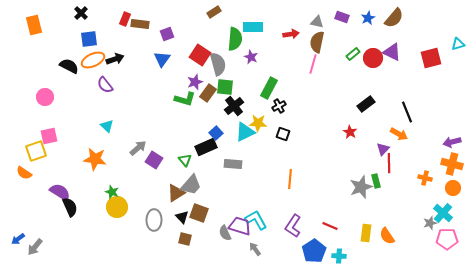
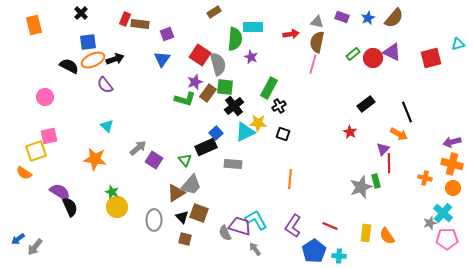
blue square at (89, 39): moved 1 px left, 3 px down
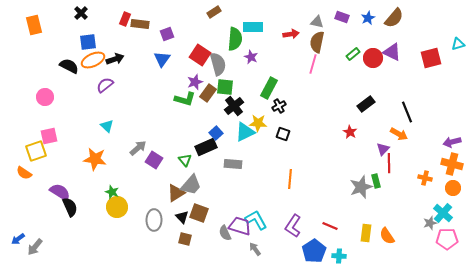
purple semicircle at (105, 85): rotated 90 degrees clockwise
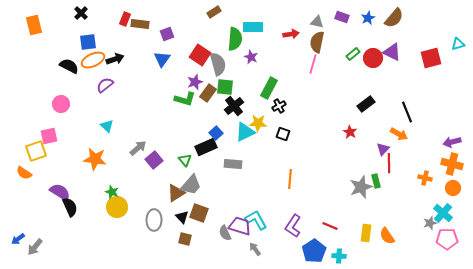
pink circle at (45, 97): moved 16 px right, 7 px down
purple square at (154, 160): rotated 18 degrees clockwise
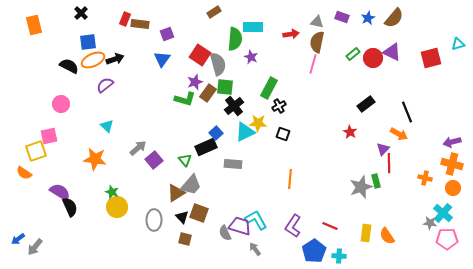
gray star at (430, 223): rotated 24 degrees clockwise
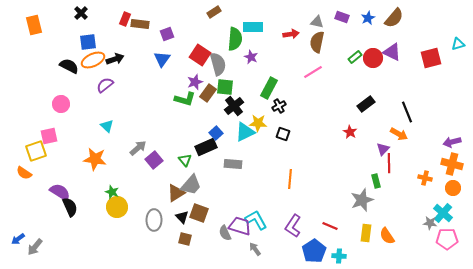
green rectangle at (353, 54): moved 2 px right, 3 px down
pink line at (313, 64): moved 8 px down; rotated 42 degrees clockwise
gray star at (361, 187): moved 1 px right, 13 px down
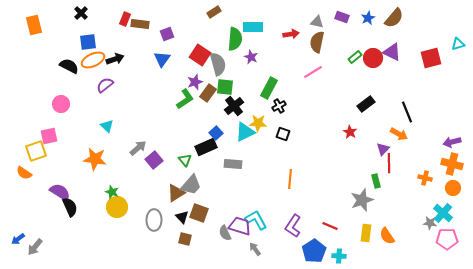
green L-shape at (185, 99): rotated 50 degrees counterclockwise
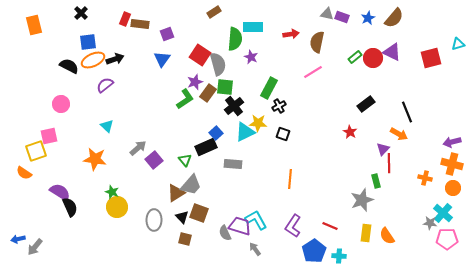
gray triangle at (317, 22): moved 10 px right, 8 px up
blue arrow at (18, 239): rotated 24 degrees clockwise
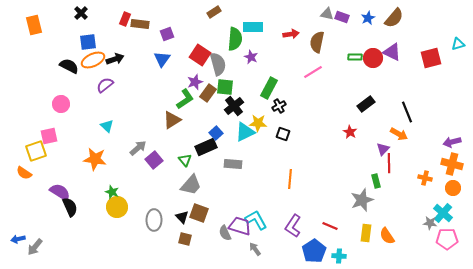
green rectangle at (355, 57): rotated 40 degrees clockwise
brown triangle at (176, 193): moved 4 px left, 73 px up
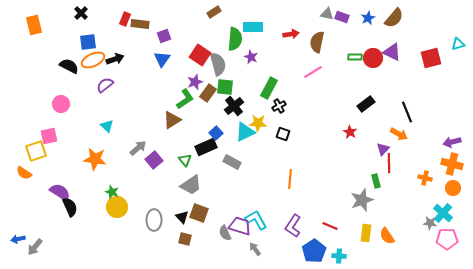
purple square at (167, 34): moved 3 px left, 2 px down
gray rectangle at (233, 164): moved 1 px left, 2 px up; rotated 24 degrees clockwise
gray trapezoid at (191, 185): rotated 15 degrees clockwise
